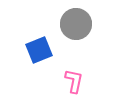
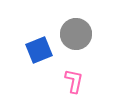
gray circle: moved 10 px down
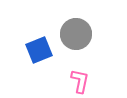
pink L-shape: moved 6 px right
